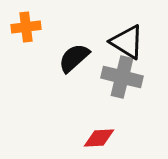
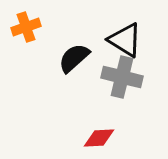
orange cross: rotated 12 degrees counterclockwise
black triangle: moved 2 px left, 2 px up
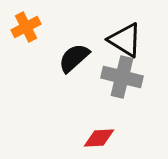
orange cross: rotated 8 degrees counterclockwise
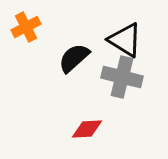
red diamond: moved 12 px left, 9 px up
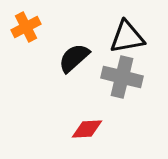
black triangle: moved 2 px right, 3 px up; rotated 42 degrees counterclockwise
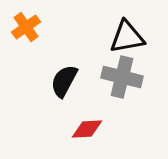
orange cross: rotated 8 degrees counterclockwise
black semicircle: moved 10 px left, 23 px down; rotated 20 degrees counterclockwise
